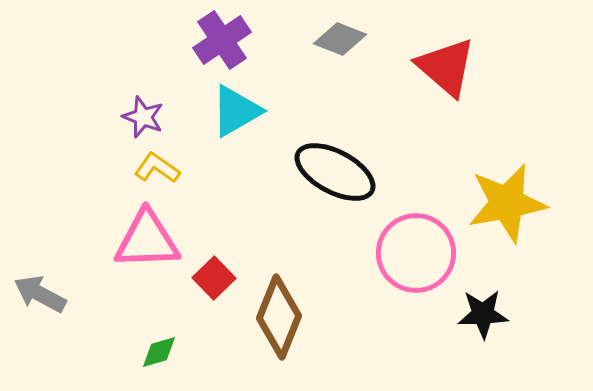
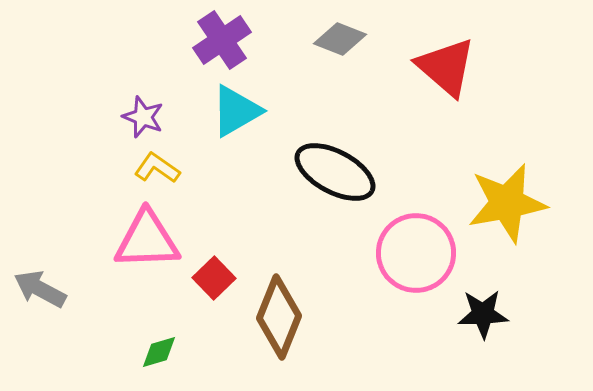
gray arrow: moved 5 px up
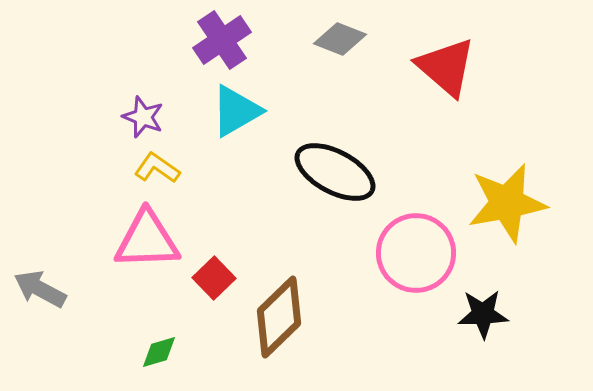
brown diamond: rotated 24 degrees clockwise
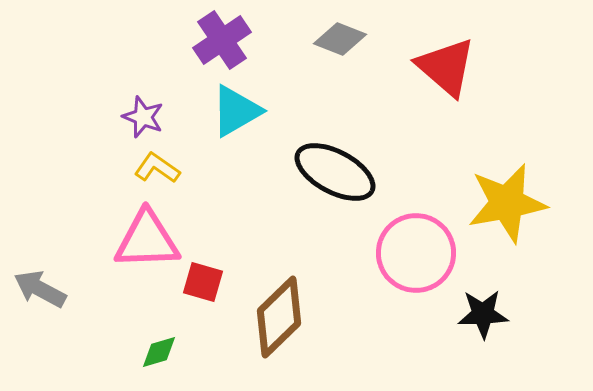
red square: moved 11 px left, 4 px down; rotated 30 degrees counterclockwise
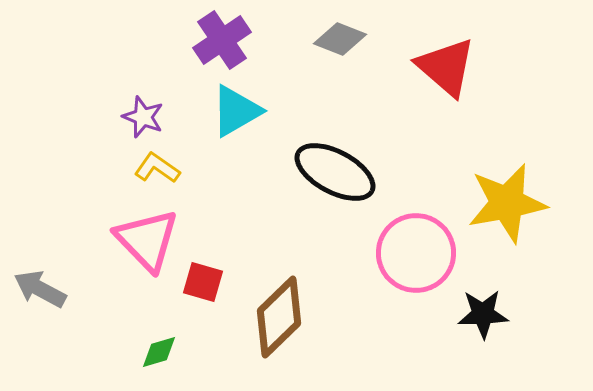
pink triangle: rotated 48 degrees clockwise
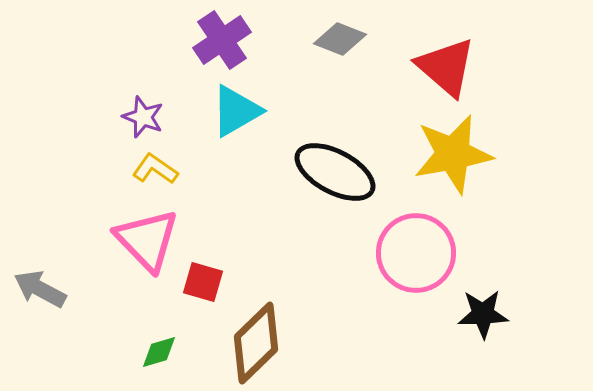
yellow L-shape: moved 2 px left, 1 px down
yellow star: moved 54 px left, 49 px up
brown diamond: moved 23 px left, 26 px down
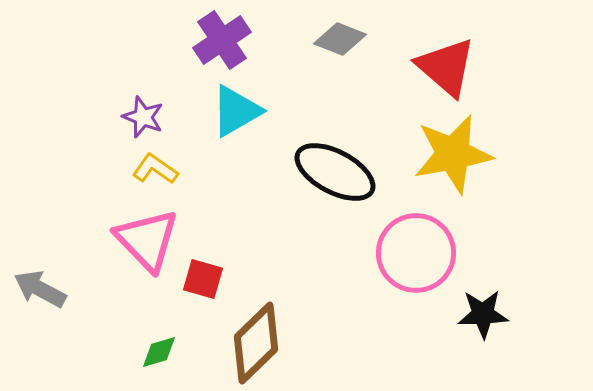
red square: moved 3 px up
